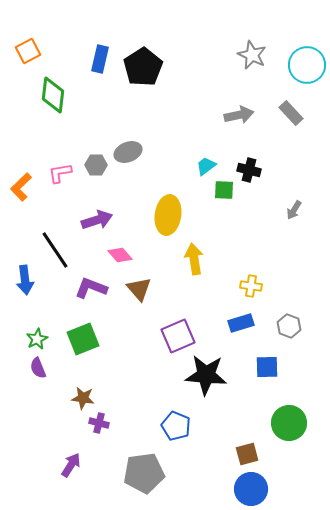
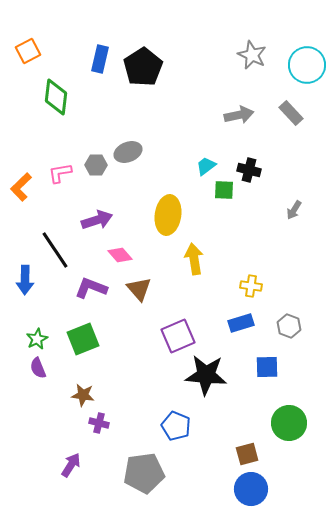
green diamond at (53, 95): moved 3 px right, 2 px down
blue arrow at (25, 280): rotated 8 degrees clockwise
brown star at (83, 398): moved 3 px up
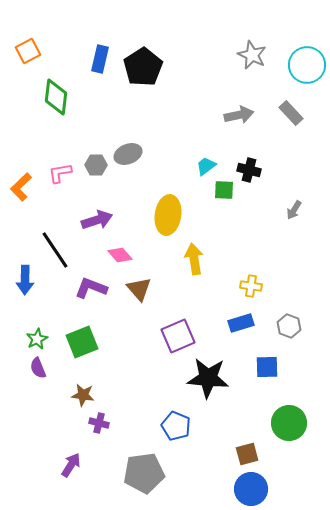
gray ellipse at (128, 152): moved 2 px down
green square at (83, 339): moved 1 px left, 3 px down
black star at (206, 375): moved 2 px right, 3 px down
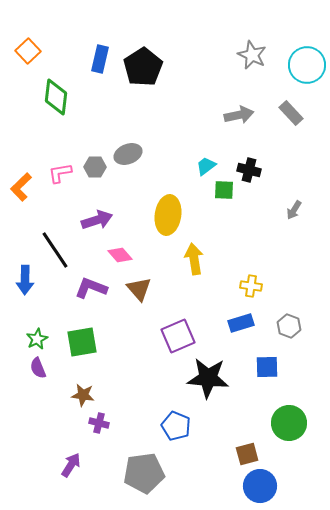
orange square at (28, 51): rotated 15 degrees counterclockwise
gray hexagon at (96, 165): moved 1 px left, 2 px down
green square at (82, 342): rotated 12 degrees clockwise
blue circle at (251, 489): moved 9 px right, 3 px up
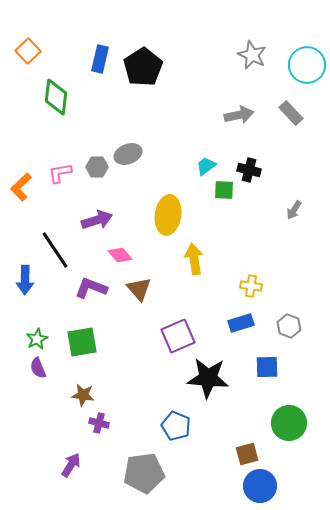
gray hexagon at (95, 167): moved 2 px right
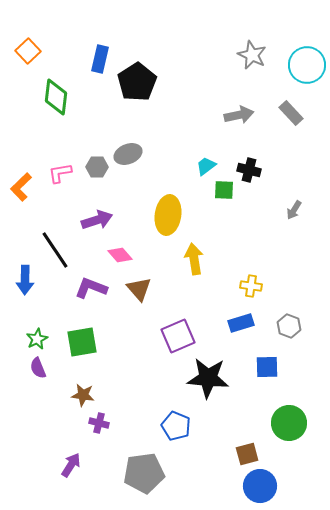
black pentagon at (143, 67): moved 6 px left, 15 px down
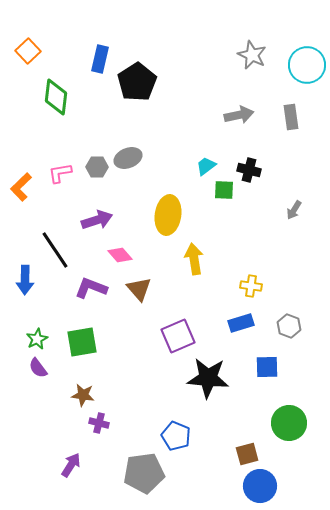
gray rectangle at (291, 113): moved 4 px down; rotated 35 degrees clockwise
gray ellipse at (128, 154): moved 4 px down
purple semicircle at (38, 368): rotated 15 degrees counterclockwise
blue pentagon at (176, 426): moved 10 px down
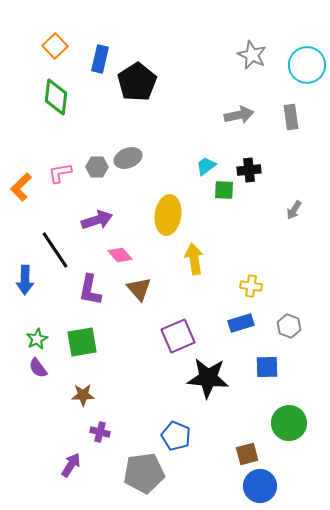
orange square at (28, 51): moved 27 px right, 5 px up
black cross at (249, 170): rotated 20 degrees counterclockwise
purple L-shape at (91, 288): moved 1 px left, 2 px down; rotated 100 degrees counterclockwise
brown star at (83, 395): rotated 10 degrees counterclockwise
purple cross at (99, 423): moved 1 px right, 9 px down
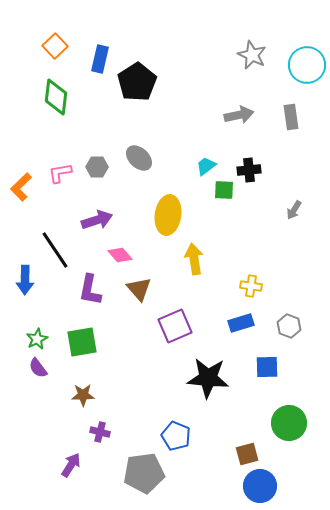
gray ellipse at (128, 158): moved 11 px right; rotated 64 degrees clockwise
purple square at (178, 336): moved 3 px left, 10 px up
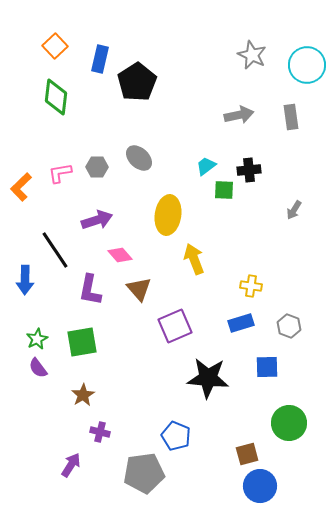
yellow arrow at (194, 259): rotated 12 degrees counterclockwise
brown star at (83, 395): rotated 30 degrees counterclockwise
